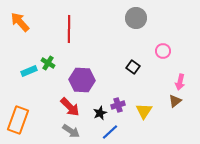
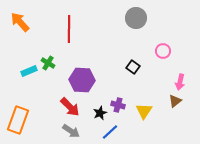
purple cross: rotated 32 degrees clockwise
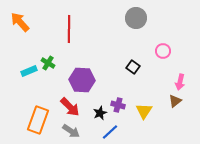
orange rectangle: moved 20 px right
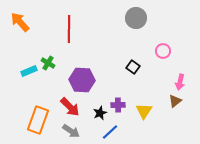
purple cross: rotated 16 degrees counterclockwise
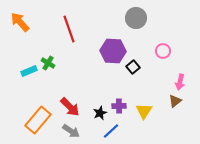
red line: rotated 20 degrees counterclockwise
black square: rotated 16 degrees clockwise
purple hexagon: moved 31 px right, 29 px up
purple cross: moved 1 px right, 1 px down
orange rectangle: rotated 20 degrees clockwise
blue line: moved 1 px right, 1 px up
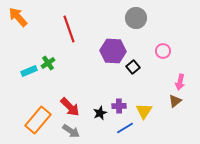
orange arrow: moved 2 px left, 5 px up
green cross: rotated 24 degrees clockwise
blue line: moved 14 px right, 3 px up; rotated 12 degrees clockwise
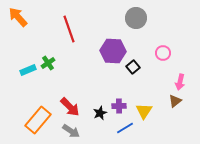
pink circle: moved 2 px down
cyan rectangle: moved 1 px left, 1 px up
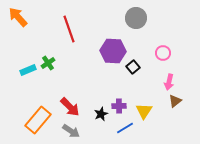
pink arrow: moved 11 px left
black star: moved 1 px right, 1 px down
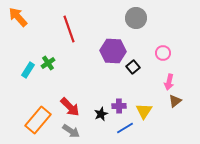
cyan rectangle: rotated 35 degrees counterclockwise
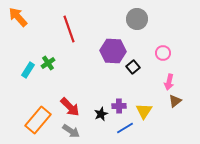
gray circle: moved 1 px right, 1 px down
